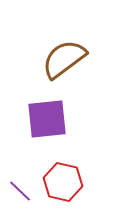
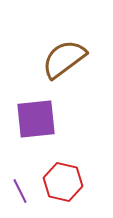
purple square: moved 11 px left
purple line: rotated 20 degrees clockwise
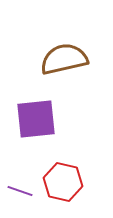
brown semicircle: rotated 24 degrees clockwise
purple line: rotated 45 degrees counterclockwise
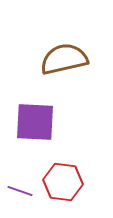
purple square: moved 1 px left, 3 px down; rotated 9 degrees clockwise
red hexagon: rotated 6 degrees counterclockwise
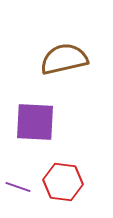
purple line: moved 2 px left, 4 px up
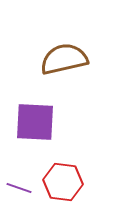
purple line: moved 1 px right, 1 px down
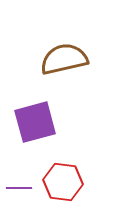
purple square: rotated 18 degrees counterclockwise
purple line: rotated 20 degrees counterclockwise
